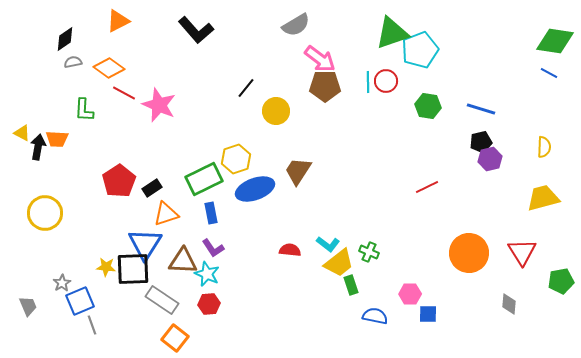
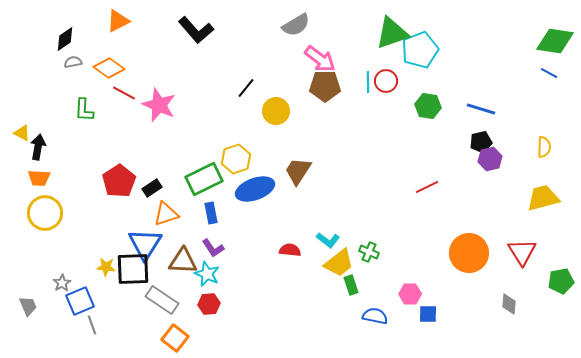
orange trapezoid at (57, 139): moved 18 px left, 39 px down
cyan L-shape at (328, 244): moved 4 px up
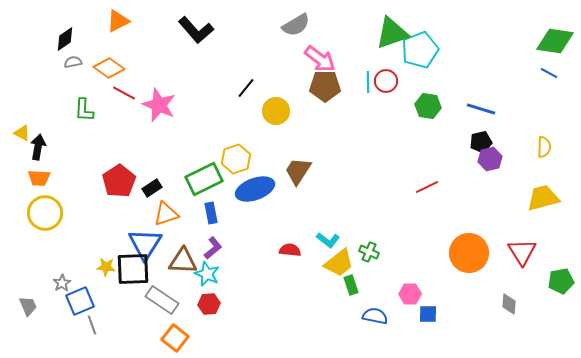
purple L-shape at (213, 248): rotated 95 degrees counterclockwise
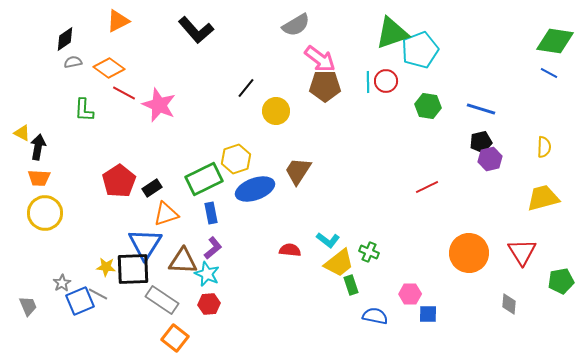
gray line at (92, 325): moved 6 px right, 31 px up; rotated 42 degrees counterclockwise
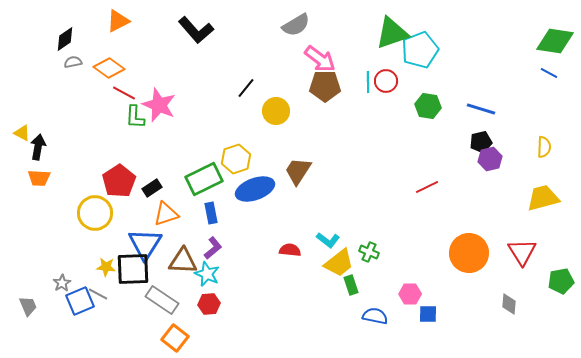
green L-shape at (84, 110): moved 51 px right, 7 px down
yellow circle at (45, 213): moved 50 px right
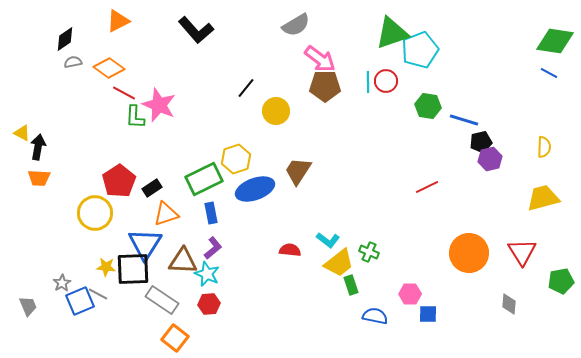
blue line at (481, 109): moved 17 px left, 11 px down
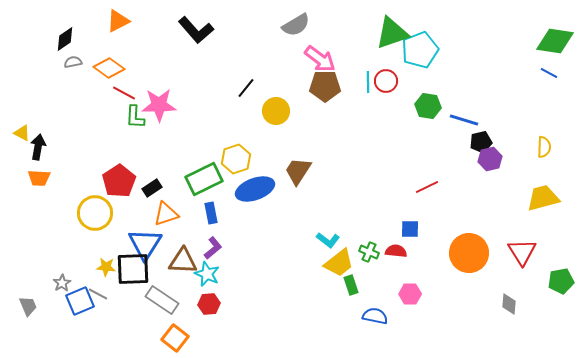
pink star at (159, 105): rotated 24 degrees counterclockwise
red semicircle at (290, 250): moved 106 px right, 1 px down
blue square at (428, 314): moved 18 px left, 85 px up
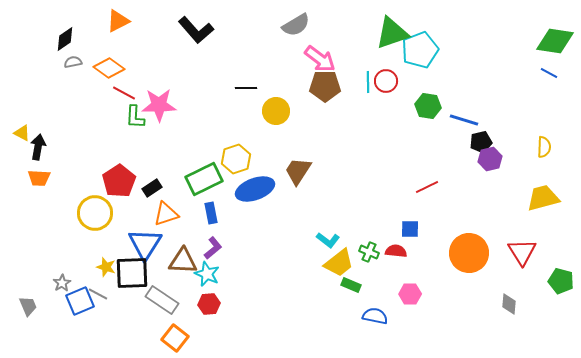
black line at (246, 88): rotated 50 degrees clockwise
yellow star at (106, 267): rotated 12 degrees clockwise
black square at (133, 269): moved 1 px left, 4 px down
green pentagon at (561, 281): rotated 25 degrees clockwise
green rectangle at (351, 285): rotated 48 degrees counterclockwise
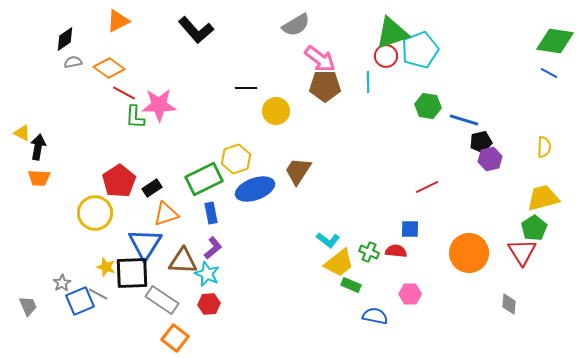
red circle at (386, 81): moved 25 px up
green pentagon at (561, 281): moved 27 px left, 53 px up; rotated 25 degrees clockwise
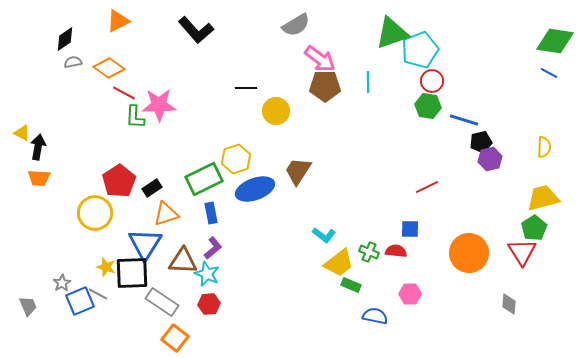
red circle at (386, 56): moved 46 px right, 25 px down
cyan L-shape at (328, 240): moved 4 px left, 5 px up
gray rectangle at (162, 300): moved 2 px down
